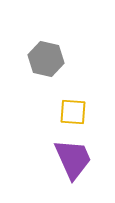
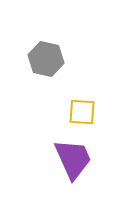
yellow square: moved 9 px right
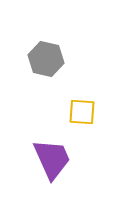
purple trapezoid: moved 21 px left
